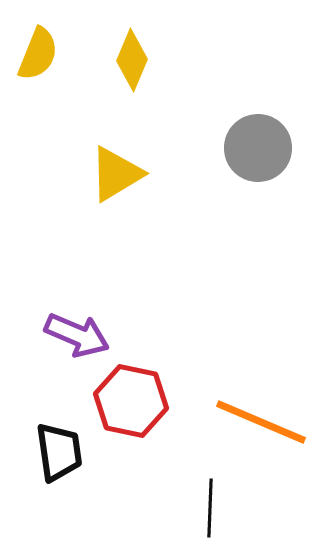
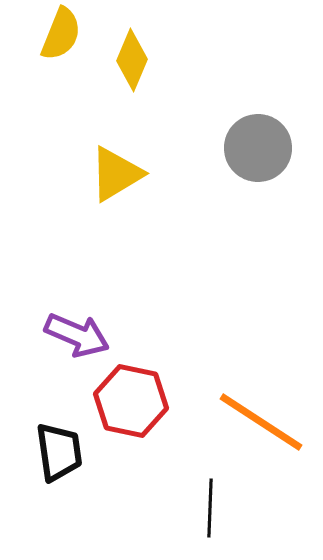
yellow semicircle: moved 23 px right, 20 px up
orange line: rotated 10 degrees clockwise
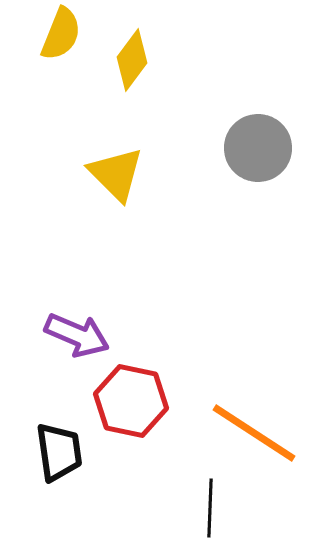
yellow diamond: rotated 14 degrees clockwise
yellow triangle: rotated 44 degrees counterclockwise
orange line: moved 7 px left, 11 px down
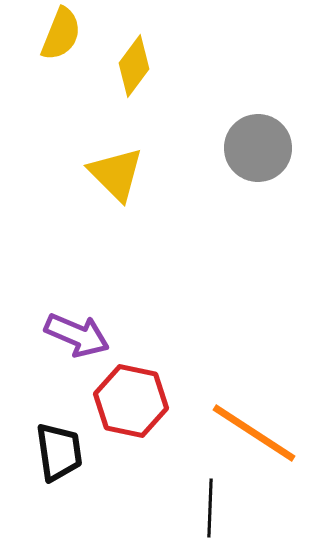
yellow diamond: moved 2 px right, 6 px down
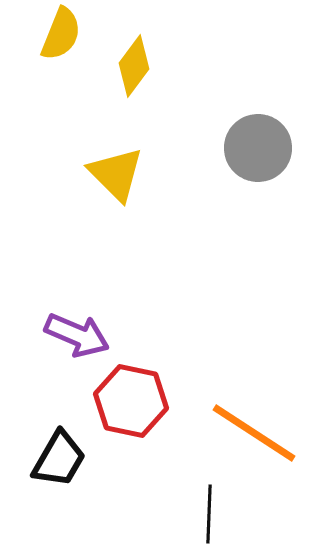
black trapezoid: moved 7 px down; rotated 38 degrees clockwise
black line: moved 1 px left, 6 px down
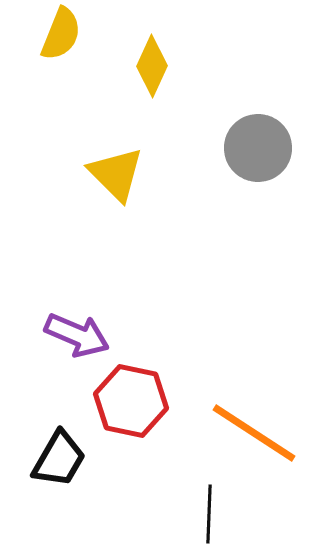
yellow diamond: moved 18 px right; rotated 12 degrees counterclockwise
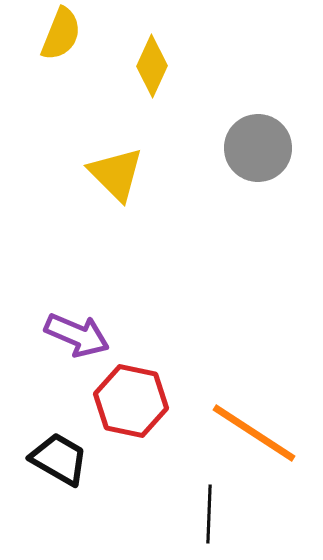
black trapezoid: rotated 90 degrees counterclockwise
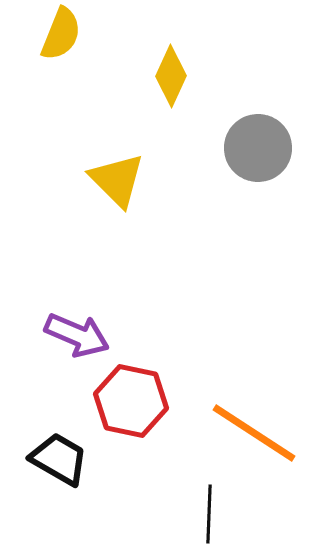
yellow diamond: moved 19 px right, 10 px down
yellow triangle: moved 1 px right, 6 px down
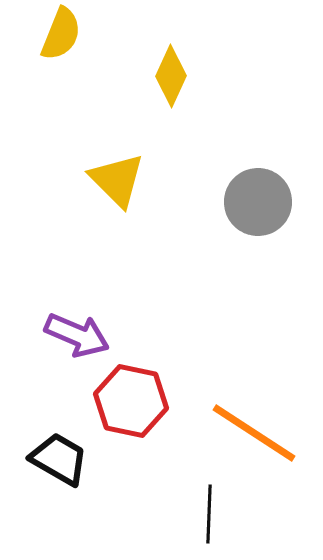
gray circle: moved 54 px down
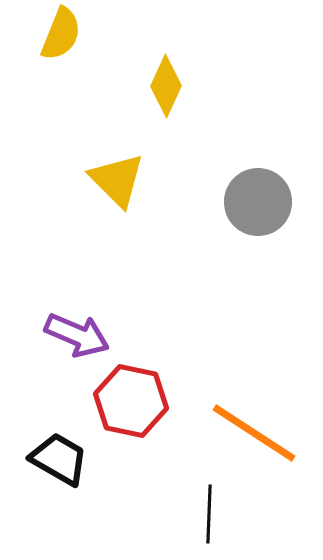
yellow diamond: moved 5 px left, 10 px down
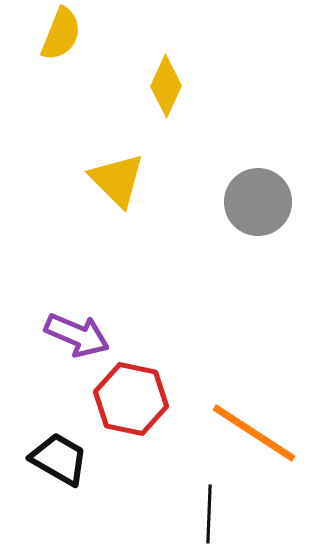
red hexagon: moved 2 px up
